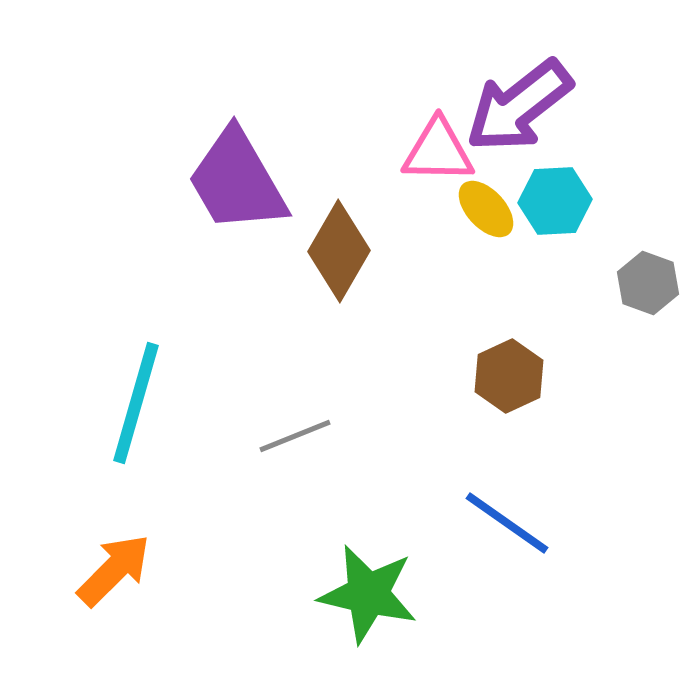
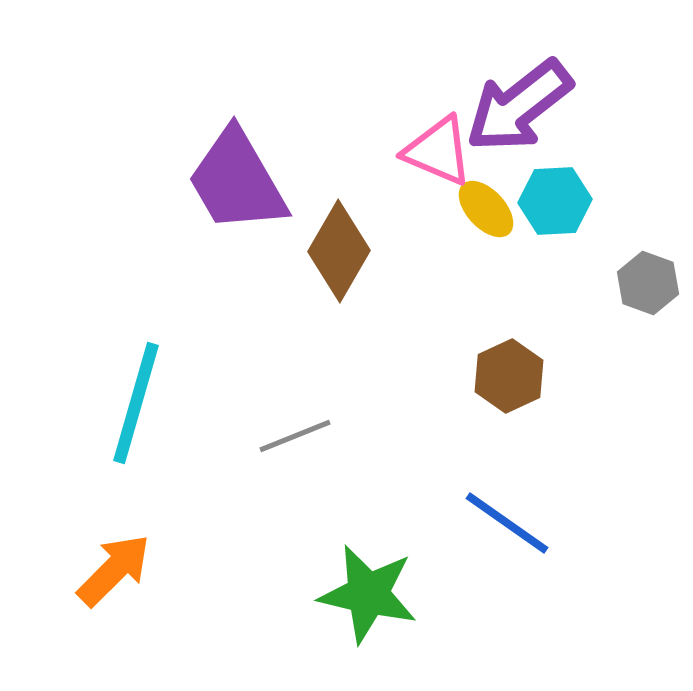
pink triangle: rotated 22 degrees clockwise
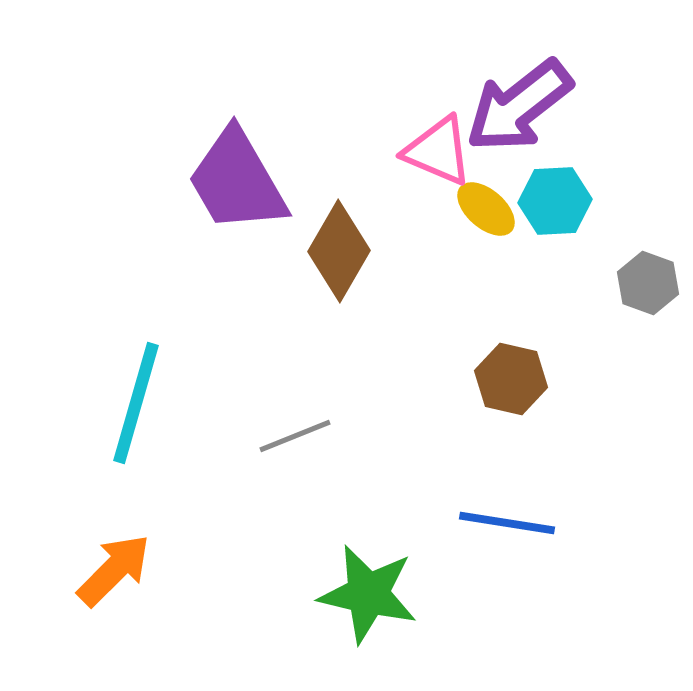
yellow ellipse: rotated 6 degrees counterclockwise
brown hexagon: moved 2 px right, 3 px down; rotated 22 degrees counterclockwise
blue line: rotated 26 degrees counterclockwise
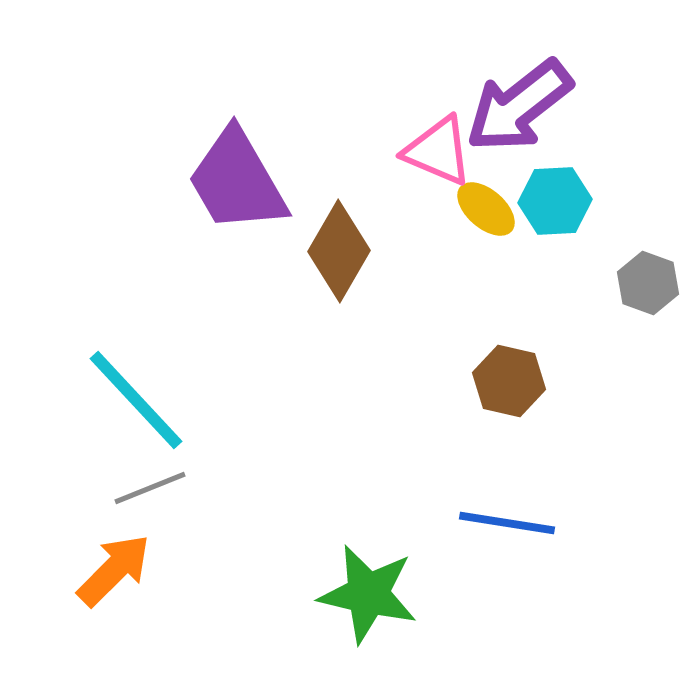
brown hexagon: moved 2 px left, 2 px down
cyan line: moved 3 px up; rotated 59 degrees counterclockwise
gray line: moved 145 px left, 52 px down
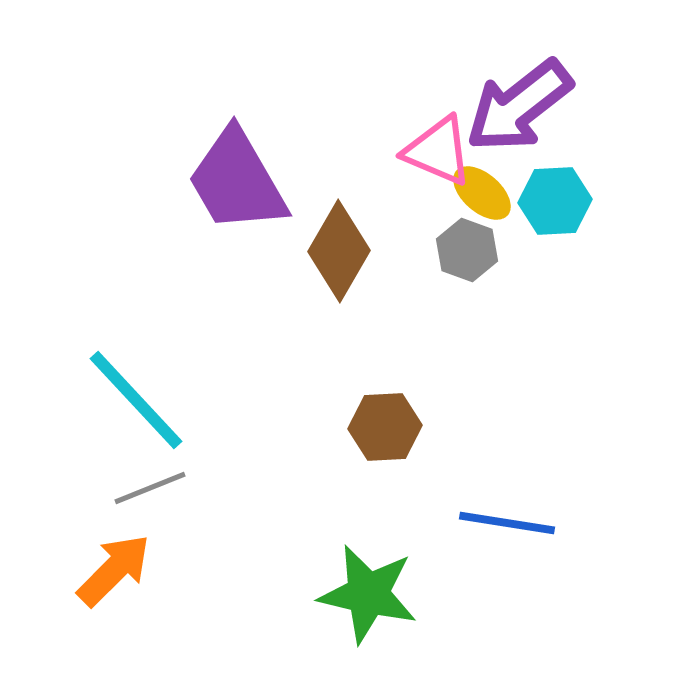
yellow ellipse: moved 4 px left, 16 px up
gray hexagon: moved 181 px left, 33 px up
brown hexagon: moved 124 px left, 46 px down; rotated 16 degrees counterclockwise
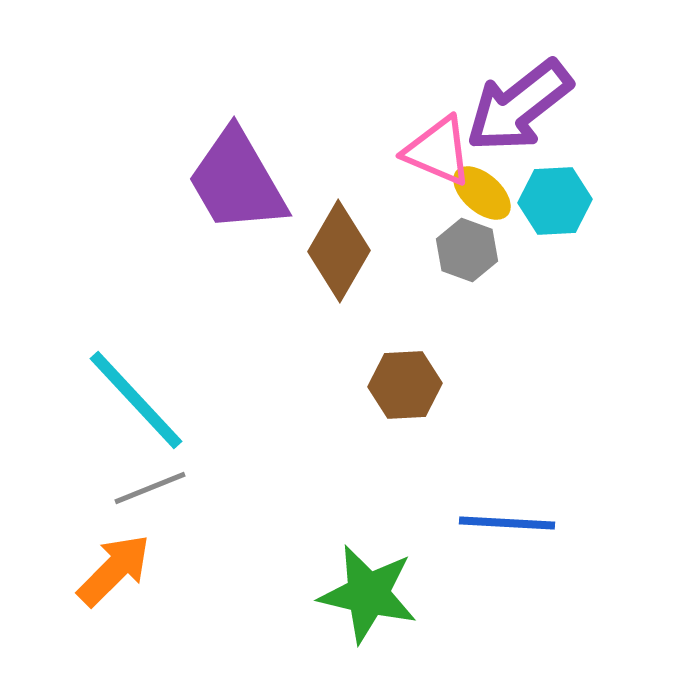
brown hexagon: moved 20 px right, 42 px up
blue line: rotated 6 degrees counterclockwise
